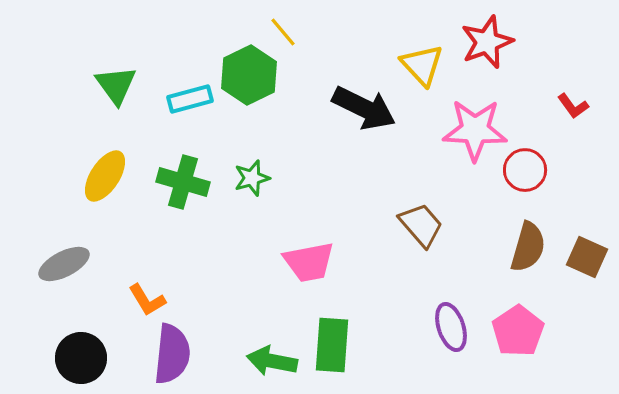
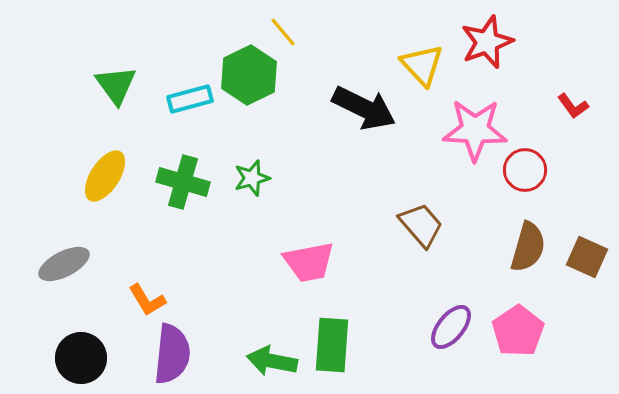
purple ellipse: rotated 57 degrees clockwise
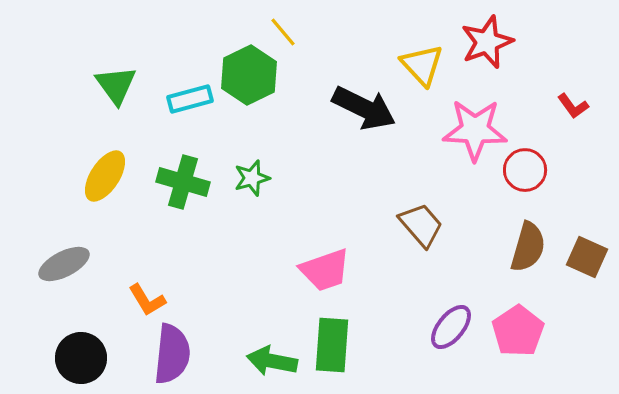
pink trapezoid: moved 16 px right, 8 px down; rotated 8 degrees counterclockwise
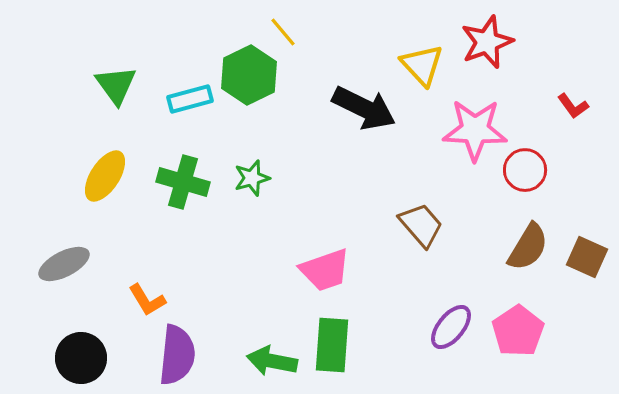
brown semicircle: rotated 15 degrees clockwise
purple semicircle: moved 5 px right, 1 px down
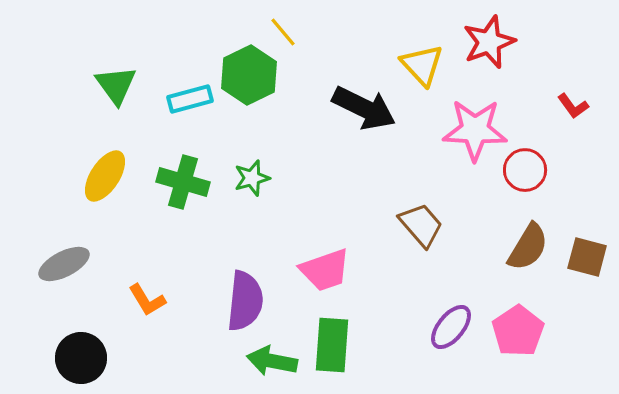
red star: moved 2 px right
brown square: rotated 9 degrees counterclockwise
purple semicircle: moved 68 px right, 54 px up
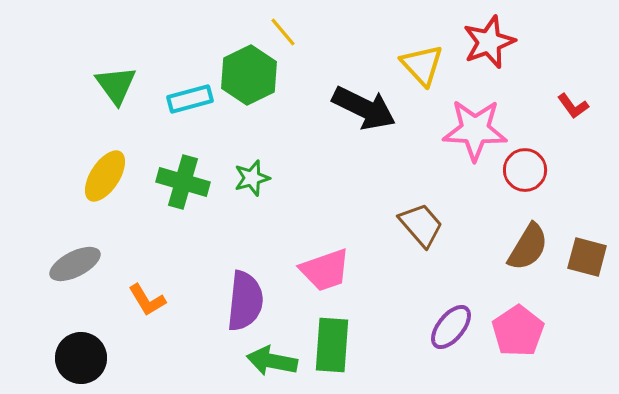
gray ellipse: moved 11 px right
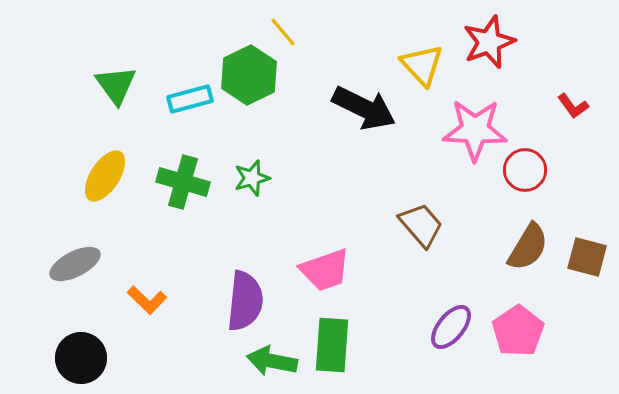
orange L-shape: rotated 15 degrees counterclockwise
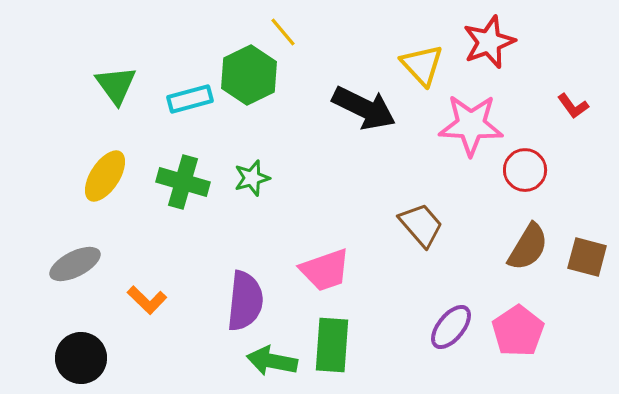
pink star: moved 4 px left, 5 px up
